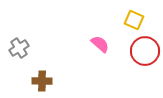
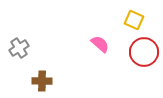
red circle: moved 1 px left, 1 px down
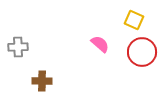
gray cross: moved 1 px left, 1 px up; rotated 30 degrees clockwise
red circle: moved 2 px left
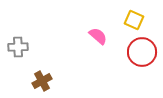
pink semicircle: moved 2 px left, 8 px up
brown cross: rotated 30 degrees counterclockwise
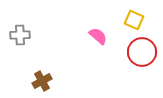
gray cross: moved 2 px right, 12 px up
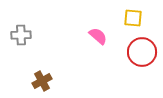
yellow square: moved 1 px left, 2 px up; rotated 18 degrees counterclockwise
gray cross: moved 1 px right
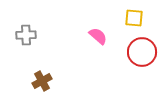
yellow square: moved 1 px right
gray cross: moved 5 px right
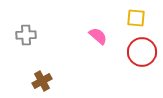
yellow square: moved 2 px right
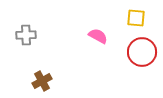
pink semicircle: rotated 12 degrees counterclockwise
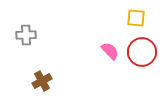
pink semicircle: moved 12 px right, 15 px down; rotated 18 degrees clockwise
